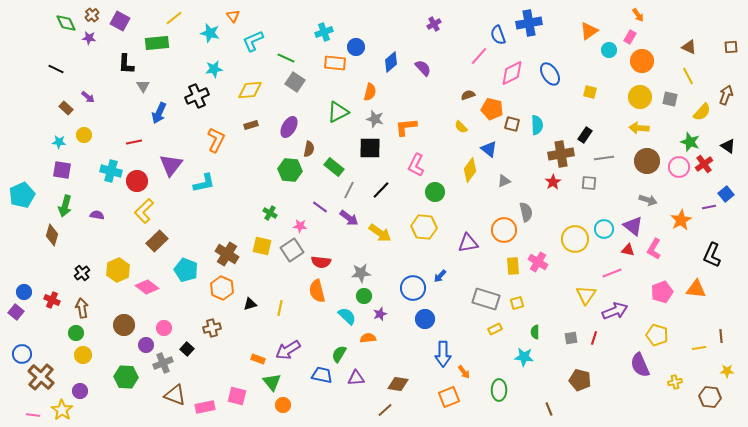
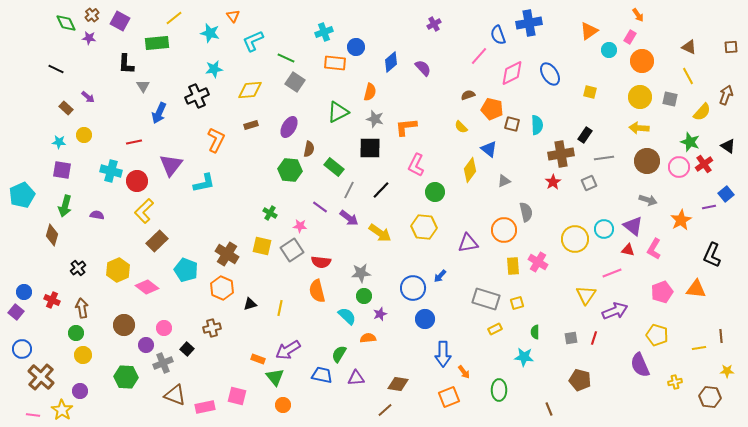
gray square at (589, 183): rotated 28 degrees counterclockwise
black cross at (82, 273): moved 4 px left, 5 px up
blue circle at (22, 354): moved 5 px up
green triangle at (272, 382): moved 3 px right, 5 px up
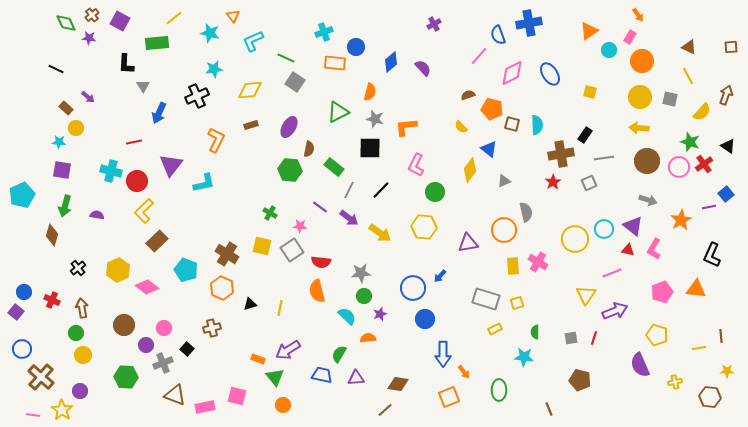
yellow circle at (84, 135): moved 8 px left, 7 px up
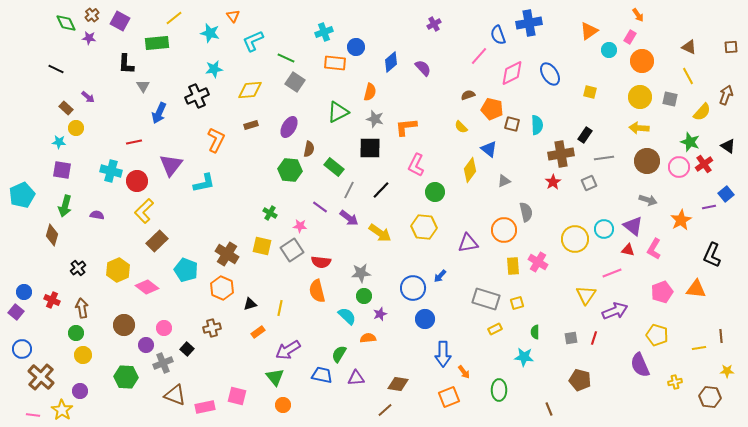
orange rectangle at (258, 359): moved 27 px up; rotated 56 degrees counterclockwise
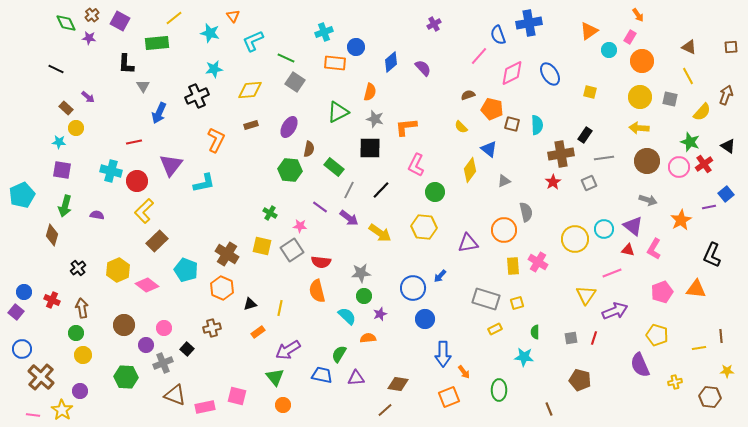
pink diamond at (147, 287): moved 2 px up
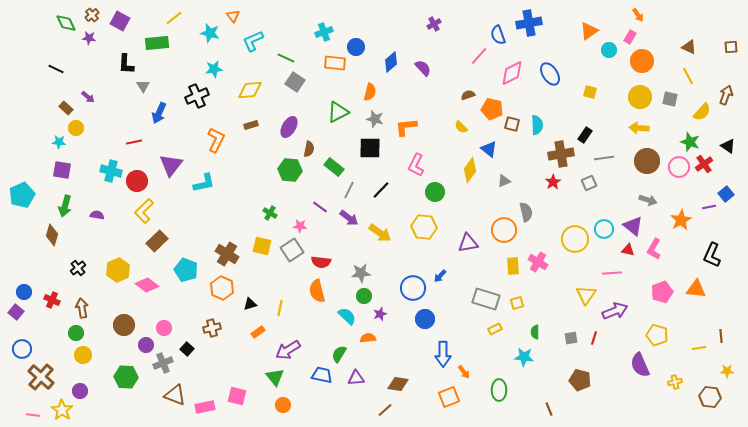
pink line at (612, 273): rotated 18 degrees clockwise
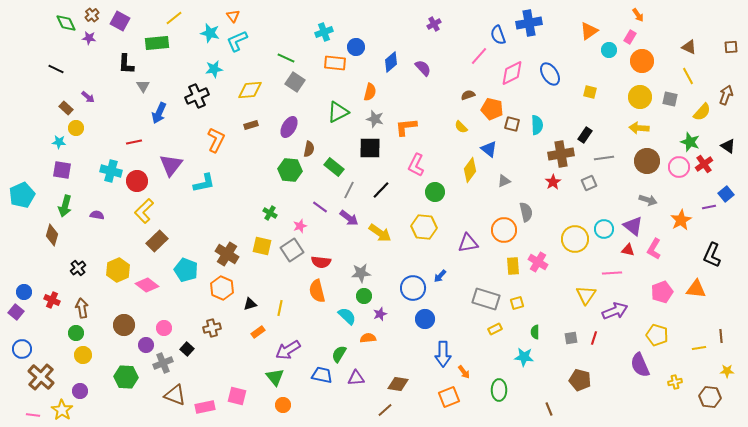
cyan L-shape at (253, 41): moved 16 px left
pink star at (300, 226): rotated 24 degrees counterclockwise
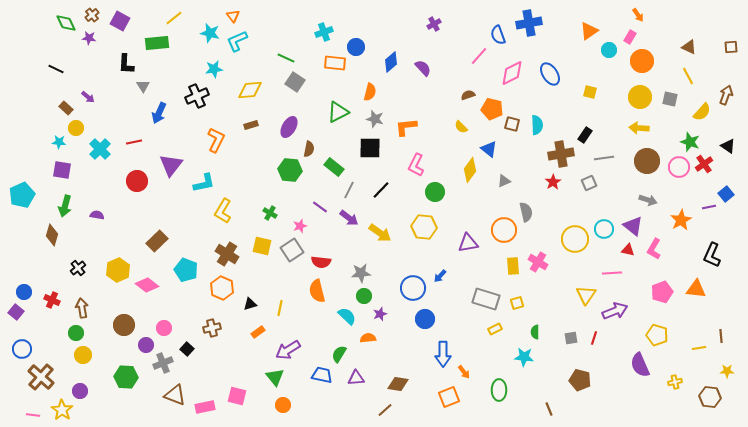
cyan cross at (111, 171): moved 11 px left, 22 px up; rotated 30 degrees clockwise
yellow L-shape at (144, 211): moved 79 px right; rotated 15 degrees counterclockwise
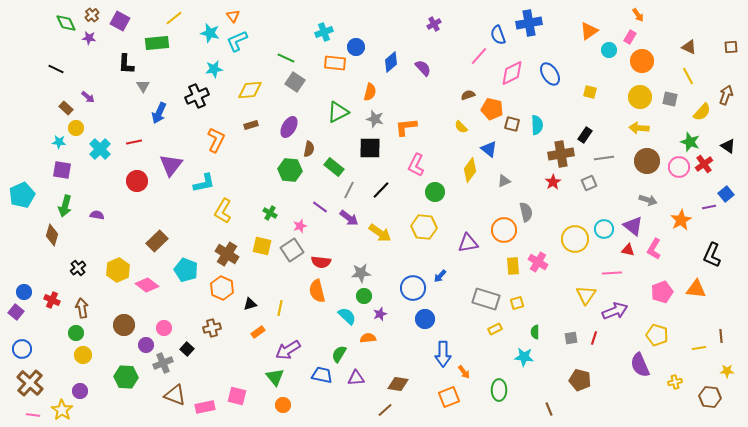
brown cross at (41, 377): moved 11 px left, 6 px down
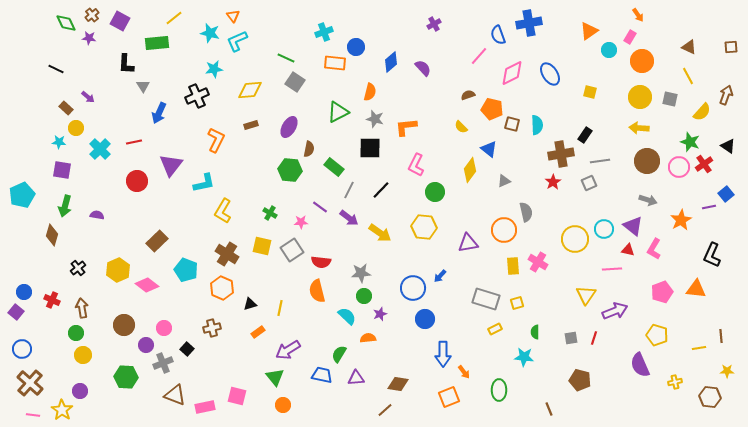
gray line at (604, 158): moved 4 px left, 3 px down
pink star at (300, 226): moved 1 px right, 4 px up; rotated 16 degrees clockwise
pink line at (612, 273): moved 4 px up
